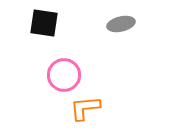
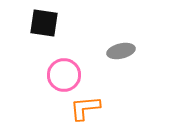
gray ellipse: moved 27 px down
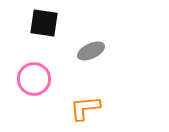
gray ellipse: moved 30 px left; rotated 12 degrees counterclockwise
pink circle: moved 30 px left, 4 px down
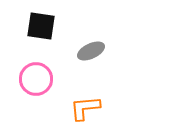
black square: moved 3 px left, 3 px down
pink circle: moved 2 px right
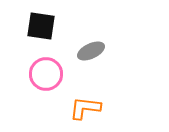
pink circle: moved 10 px right, 5 px up
orange L-shape: rotated 12 degrees clockwise
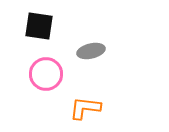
black square: moved 2 px left
gray ellipse: rotated 12 degrees clockwise
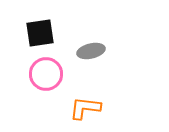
black square: moved 1 px right, 7 px down; rotated 16 degrees counterclockwise
